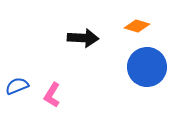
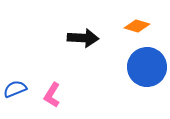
blue semicircle: moved 2 px left, 3 px down
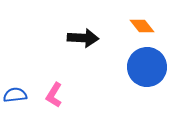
orange diamond: moved 5 px right; rotated 35 degrees clockwise
blue semicircle: moved 6 px down; rotated 15 degrees clockwise
pink L-shape: moved 2 px right
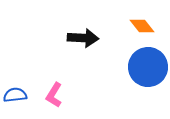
blue circle: moved 1 px right
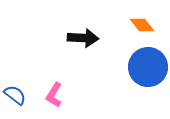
orange diamond: moved 1 px up
blue semicircle: rotated 45 degrees clockwise
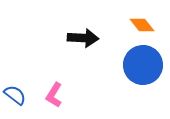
blue circle: moved 5 px left, 2 px up
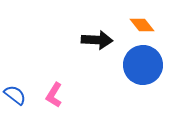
black arrow: moved 14 px right, 2 px down
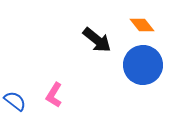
black arrow: rotated 36 degrees clockwise
blue semicircle: moved 6 px down
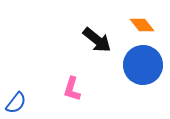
pink L-shape: moved 18 px right, 6 px up; rotated 15 degrees counterclockwise
blue semicircle: moved 1 px right, 2 px down; rotated 90 degrees clockwise
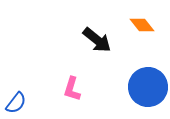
blue circle: moved 5 px right, 22 px down
